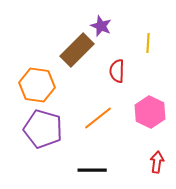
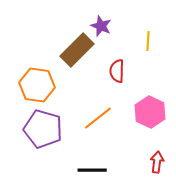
yellow line: moved 2 px up
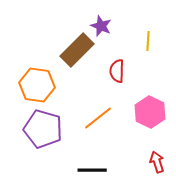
red arrow: rotated 25 degrees counterclockwise
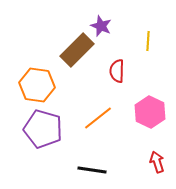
black line: rotated 8 degrees clockwise
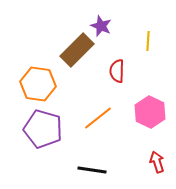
orange hexagon: moved 1 px right, 1 px up
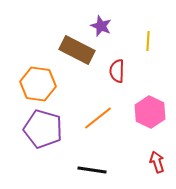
brown rectangle: rotated 72 degrees clockwise
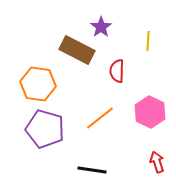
purple star: moved 1 px down; rotated 15 degrees clockwise
orange line: moved 2 px right
purple pentagon: moved 2 px right
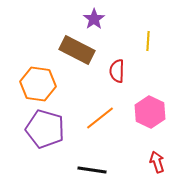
purple star: moved 7 px left, 8 px up
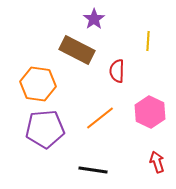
purple pentagon: rotated 21 degrees counterclockwise
black line: moved 1 px right
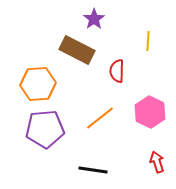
orange hexagon: rotated 12 degrees counterclockwise
